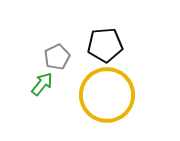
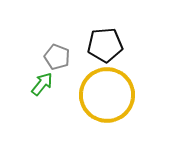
gray pentagon: rotated 25 degrees counterclockwise
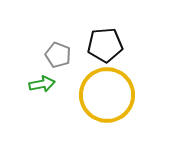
gray pentagon: moved 1 px right, 2 px up
green arrow: rotated 40 degrees clockwise
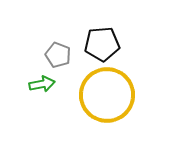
black pentagon: moved 3 px left, 1 px up
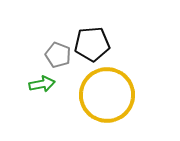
black pentagon: moved 10 px left
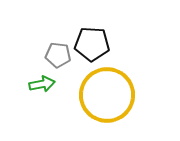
black pentagon: rotated 8 degrees clockwise
gray pentagon: rotated 15 degrees counterclockwise
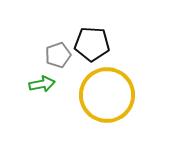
gray pentagon: rotated 25 degrees counterclockwise
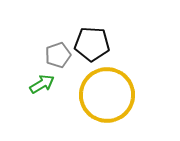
green arrow: rotated 20 degrees counterclockwise
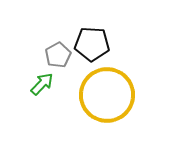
gray pentagon: rotated 10 degrees counterclockwise
green arrow: rotated 15 degrees counterclockwise
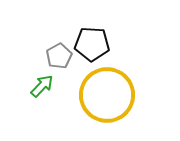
gray pentagon: moved 1 px right, 1 px down
green arrow: moved 2 px down
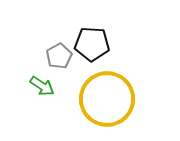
green arrow: rotated 80 degrees clockwise
yellow circle: moved 4 px down
